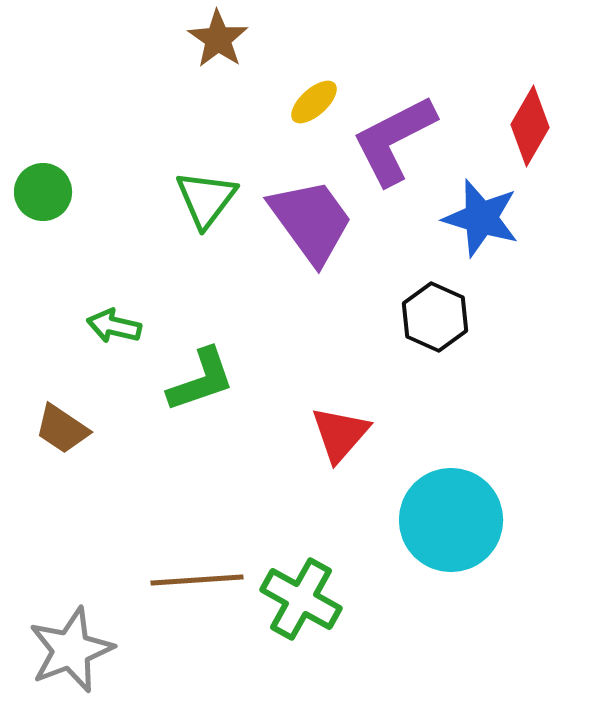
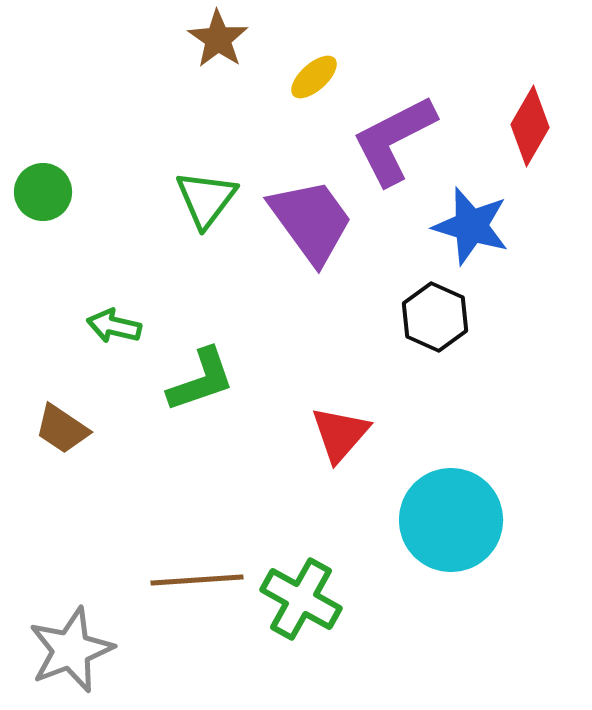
yellow ellipse: moved 25 px up
blue star: moved 10 px left, 8 px down
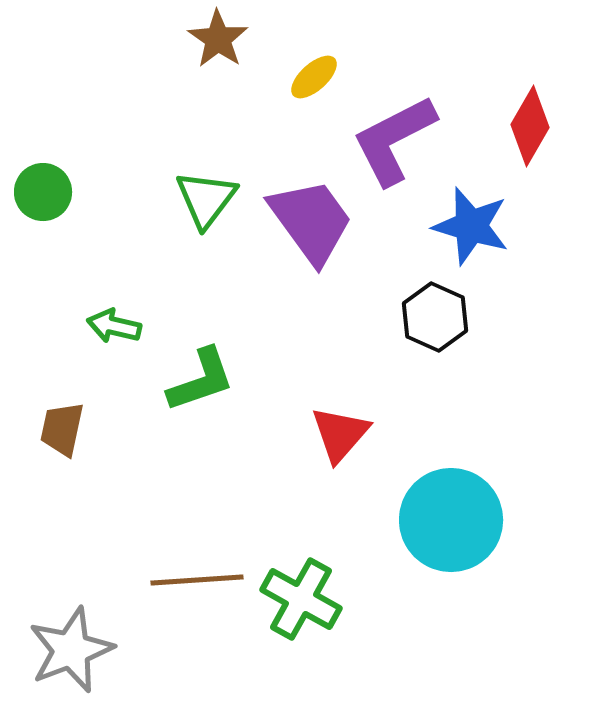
brown trapezoid: rotated 68 degrees clockwise
